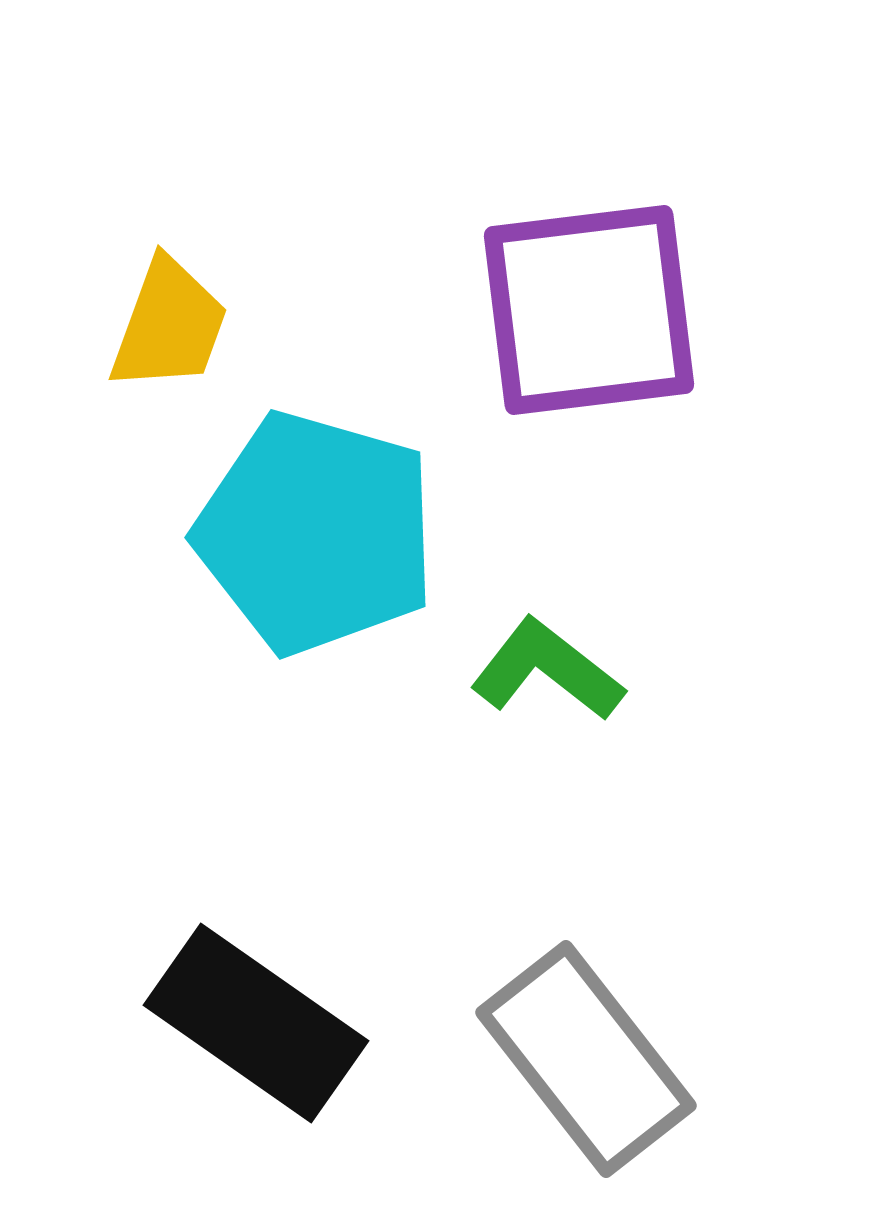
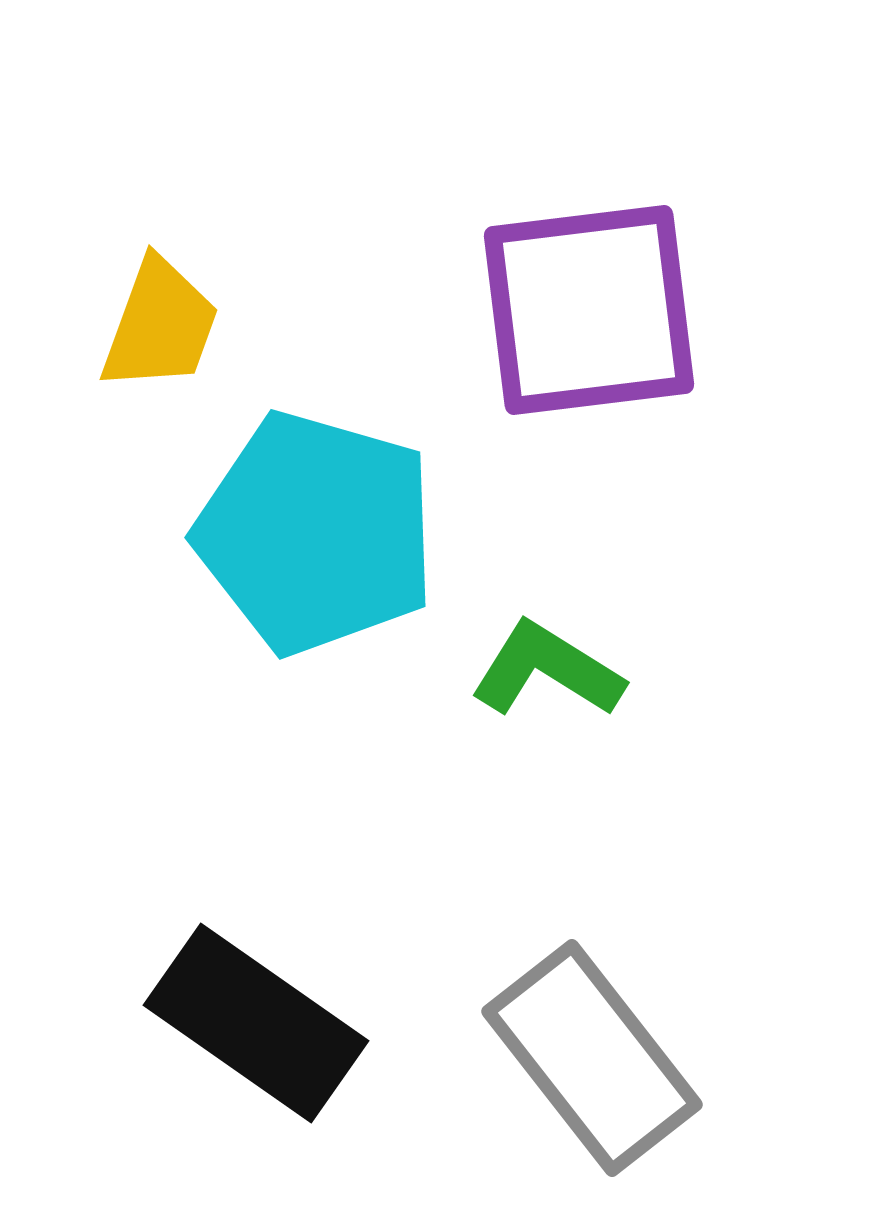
yellow trapezoid: moved 9 px left
green L-shape: rotated 6 degrees counterclockwise
gray rectangle: moved 6 px right, 1 px up
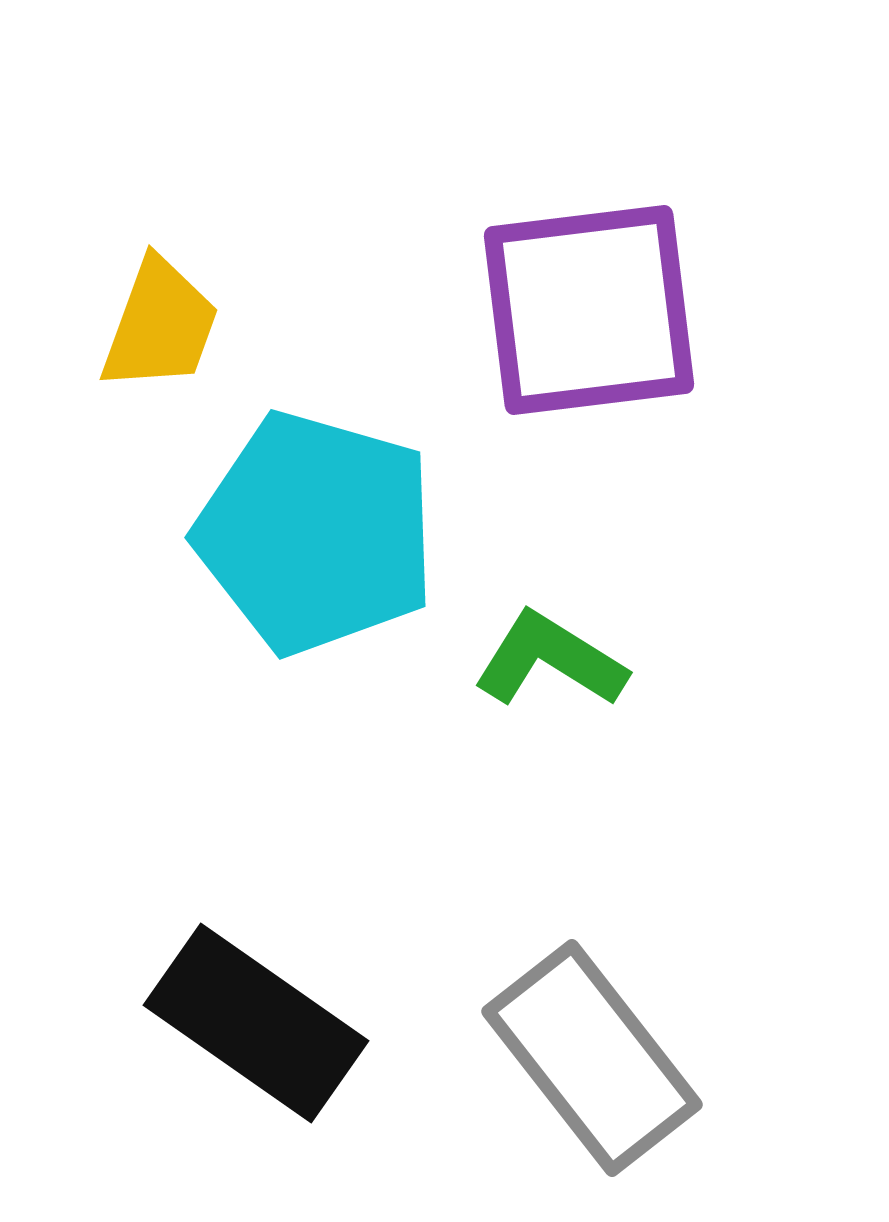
green L-shape: moved 3 px right, 10 px up
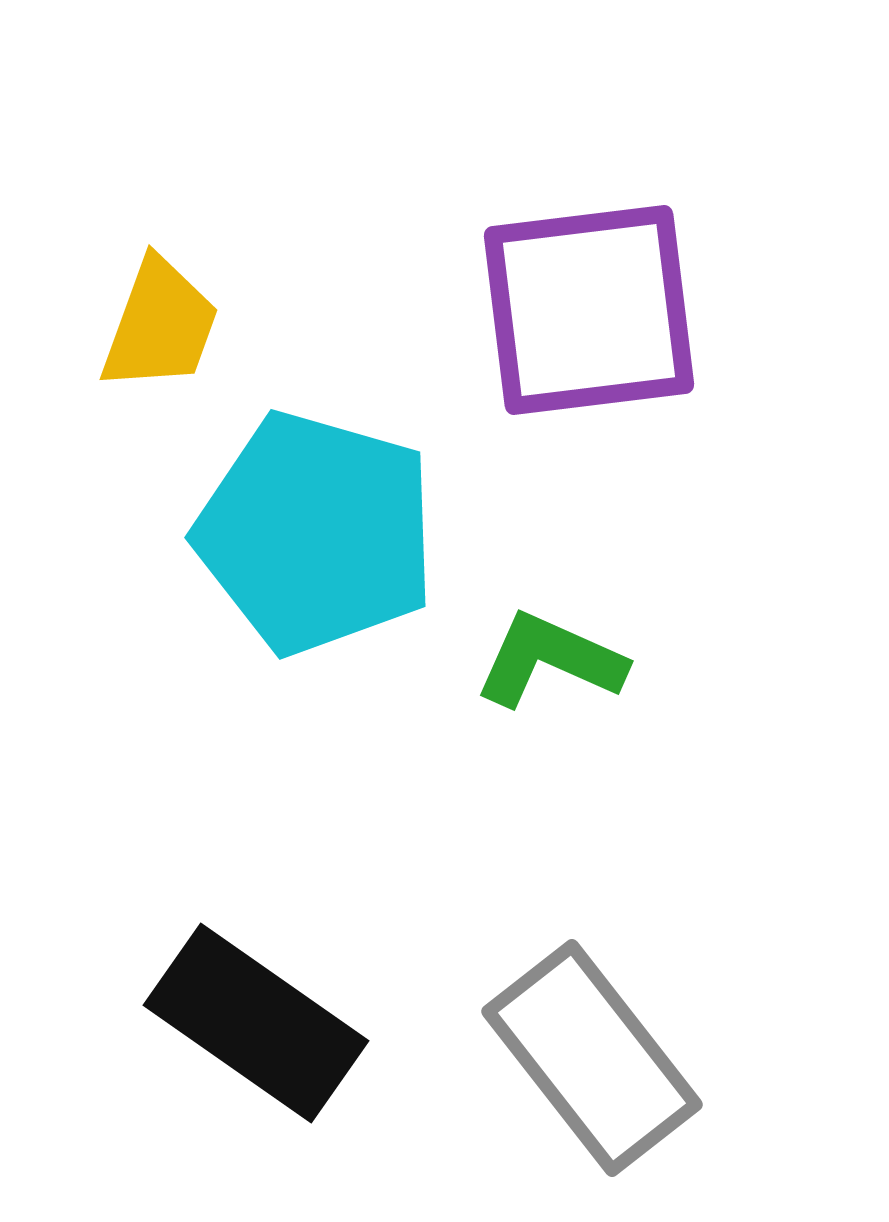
green L-shape: rotated 8 degrees counterclockwise
